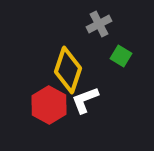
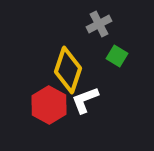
green square: moved 4 px left
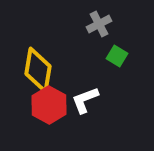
yellow diamond: moved 30 px left; rotated 9 degrees counterclockwise
